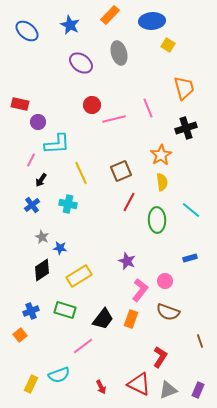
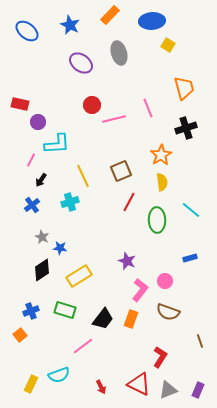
yellow line at (81, 173): moved 2 px right, 3 px down
cyan cross at (68, 204): moved 2 px right, 2 px up; rotated 30 degrees counterclockwise
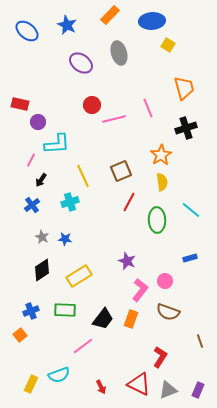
blue star at (70, 25): moved 3 px left
blue star at (60, 248): moved 5 px right, 9 px up
green rectangle at (65, 310): rotated 15 degrees counterclockwise
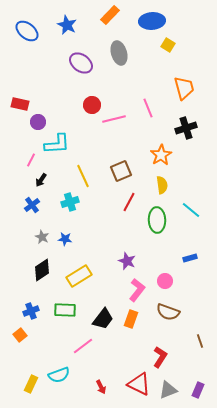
yellow semicircle at (162, 182): moved 3 px down
pink L-shape at (140, 290): moved 3 px left
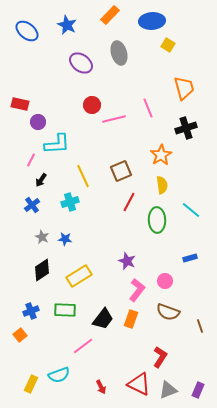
brown line at (200, 341): moved 15 px up
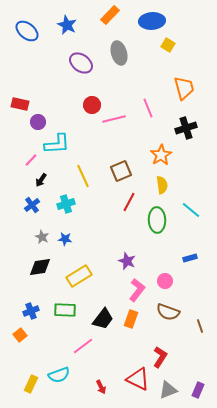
pink line at (31, 160): rotated 16 degrees clockwise
cyan cross at (70, 202): moved 4 px left, 2 px down
black diamond at (42, 270): moved 2 px left, 3 px up; rotated 25 degrees clockwise
red triangle at (139, 384): moved 1 px left, 5 px up
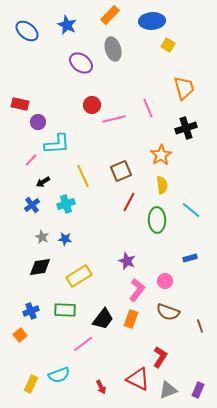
gray ellipse at (119, 53): moved 6 px left, 4 px up
black arrow at (41, 180): moved 2 px right, 2 px down; rotated 24 degrees clockwise
pink line at (83, 346): moved 2 px up
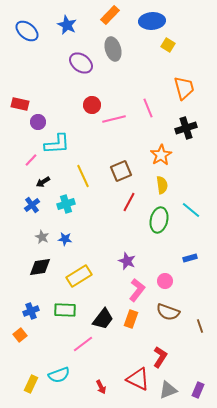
green ellipse at (157, 220): moved 2 px right; rotated 15 degrees clockwise
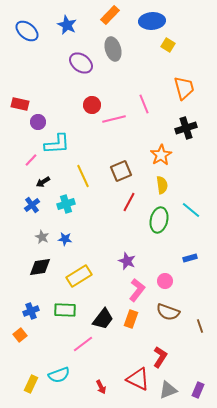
pink line at (148, 108): moved 4 px left, 4 px up
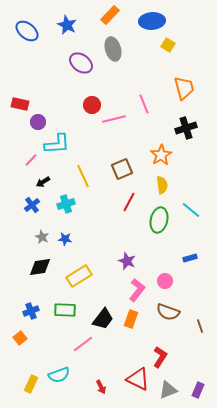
brown square at (121, 171): moved 1 px right, 2 px up
orange square at (20, 335): moved 3 px down
